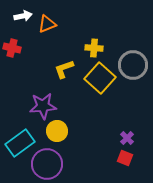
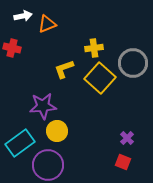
yellow cross: rotated 12 degrees counterclockwise
gray circle: moved 2 px up
red square: moved 2 px left, 4 px down
purple circle: moved 1 px right, 1 px down
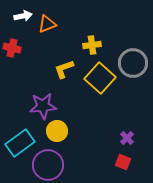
yellow cross: moved 2 px left, 3 px up
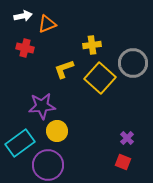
red cross: moved 13 px right
purple star: moved 1 px left
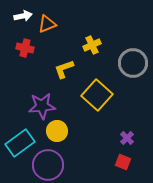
yellow cross: rotated 18 degrees counterclockwise
yellow square: moved 3 px left, 17 px down
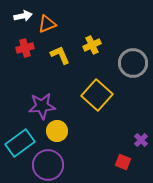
red cross: rotated 30 degrees counterclockwise
yellow L-shape: moved 4 px left, 14 px up; rotated 85 degrees clockwise
purple cross: moved 14 px right, 2 px down
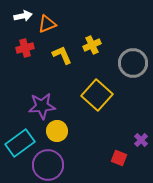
yellow L-shape: moved 2 px right
red square: moved 4 px left, 4 px up
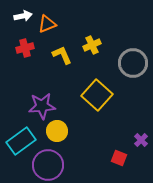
cyan rectangle: moved 1 px right, 2 px up
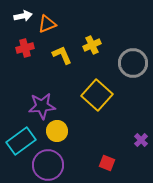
red square: moved 12 px left, 5 px down
